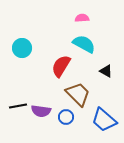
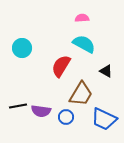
brown trapezoid: moved 3 px right; rotated 76 degrees clockwise
blue trapezoid: moved 1 px up; rotated 16 degrees counterclockwise
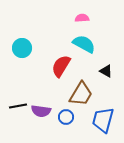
blue trapezoid: moved 1 px left, 1 px down; rotated 80 degrees clockwise
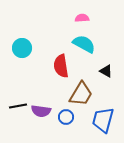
red semicircle: rotated 40 degrees counterclockwise
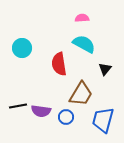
red semicircle: moved 2 px left, 2 px up
black triangle: moved 1 px left, 2 px up; rotated 40 degrees clockwise
